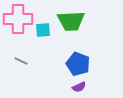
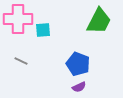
green trapezoid: moved 28 px right; rotated 60 degrees counterclockwise
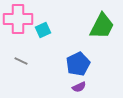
green trapezoid: moved 3 px right, 5 px down
cyan square: rotated 21 degrees counterclockwise
blue pentagon: rotated 25 degrees clockwise
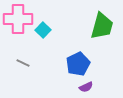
green trapezoid: rotated 12 degrees counterclockwise
cyan square: rotated 21 degrees counterclockwise
gray line: moved 2 px right, 2 px down
purple semicircle: moved 7 px right
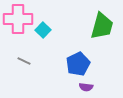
gray line: moved 1 px right, 2 px up
purple semicircle: rotated 32 degrees clockwise
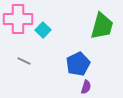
purple semicircle: rotated 80 degrees counterclockwise
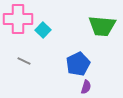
green trapezoid: rotated 80 degrees clockwise
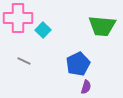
pink cross: moved 1 px up
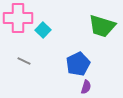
green trapezoid: rotated 12 degrees clockwise
